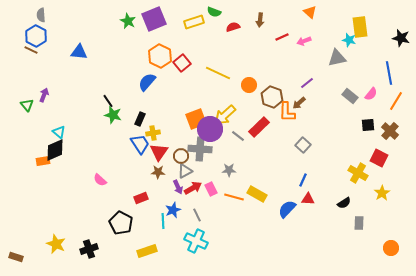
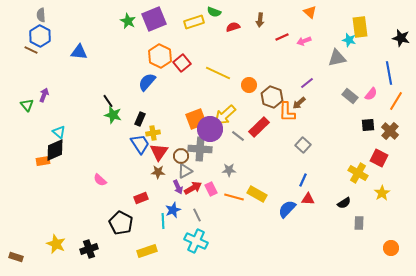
blue hexagon at (36, 36): moved 4 px right
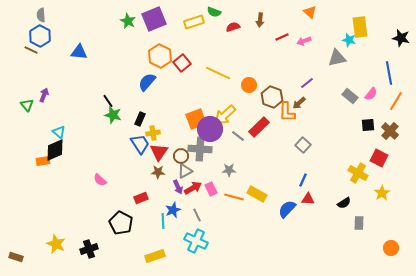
yellow rectangle at (147, 251): moved 8 px right, 5 px down
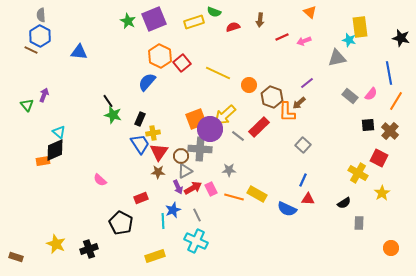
blue semicircle at (287, 209): rotated 108 degrees counterclockwise
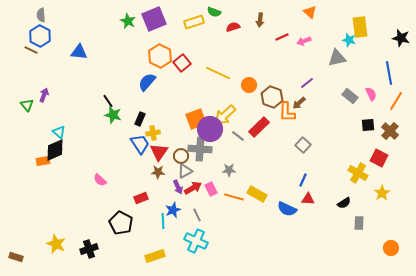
pink semicircle at (371, 94): rotated 64 degrees counterclockwise
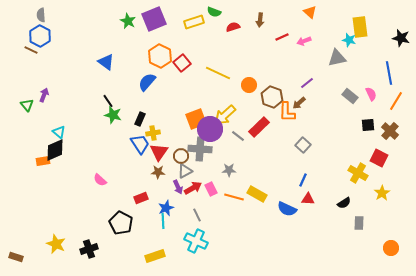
blue triangle at (79, 52): moved 27 px right, 10 px down; rotated 30 degrees clockwise
blue star at (173, 210): moved 7 px left, 2 px up
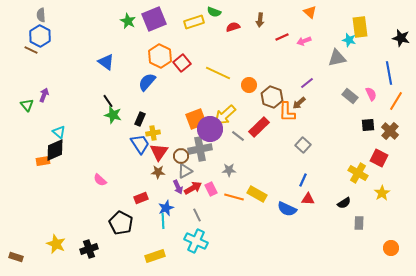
gray cross at (200, 149): rotated 15 degrees counterclockwise
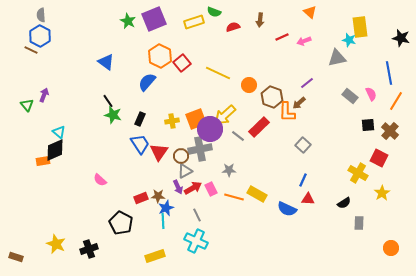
yellow cross at (153, 133): moved 19 px right, 12 px up
brown star at (158, 172): moved 24 px down
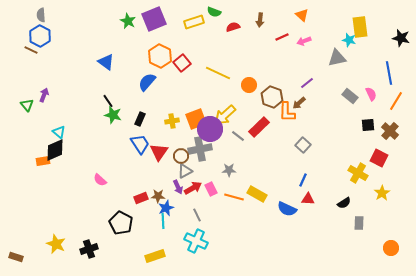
orange triangle at (310, 12): moved 8 px left, 3 px down
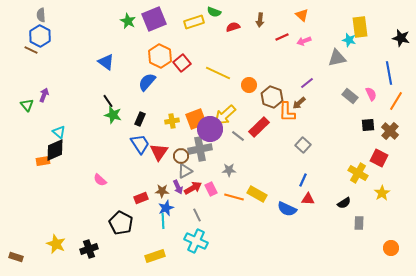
brown star at (158, 196): moved 4 px right, 5 px up
